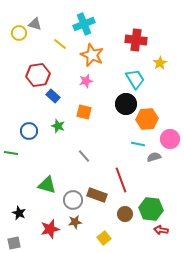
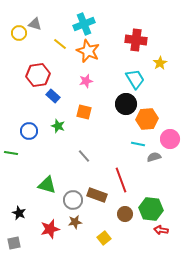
orange star: moved 4 px left, 4 px up
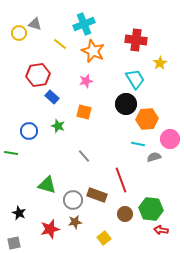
orange star: moved 5 px right
blue rectangle: moved 1 px left, 1 px down
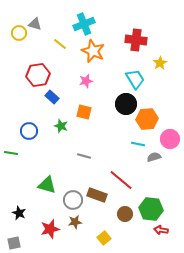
green star: moved 3 px right
gray line: rotated 32 degrees counterclockwise
red line: rotated 30 degrees counterclockwise
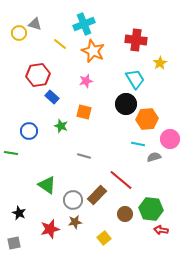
green triangle: rotated 18 degrees clockwise
brown rectangle: rotated 66 degrees counterclockwise
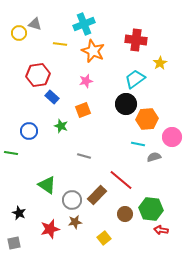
yellow line: rotated 32 degrees counterclockwise
cyan trapezoid: rotated 95 degrees counterclockwise
orange square: moved 1 px left, 2 px up; rotated 35 degrees counterclockwise
pink circle: moved 2 px right, 2 px up
gray circle: moved 1 px left
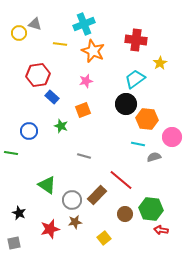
orange hexagon: rotated 10 degrees clockwise
